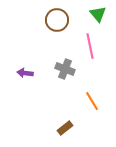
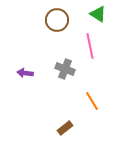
green triangle: rotated 18 degrees counterclockwise
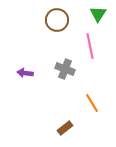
green triangle: rotated 30 degrees clockwise
orange line: moved 2 px down
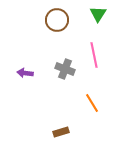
pink line: moved 4 px right, 9 px down
brown rectangle: moved 4 px left, 4 px down; rotated 21 degrees clockwise
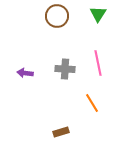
brown circle: moved 4 px up
pink line: moved 4 px right, 8 px down
gray cross: rotated 18 degrees counterclockwise
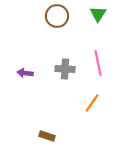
orange line: rotated 66 degrees clockwise
brown rectangle: moved 14 px left, 4 px down; rotated 35 degrees clockwise
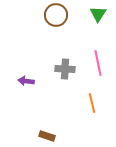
brown circle: moved 1 px left, 1 px up
purple arrow: moved 1 px right, 8 px down
orange line: rotated 48 degrees counterclockwise
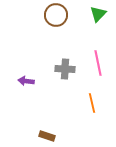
green triangle: rotated 12 degrees clockwise
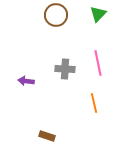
orange line: moved 2 px right
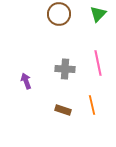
brown circle: moved 3 px right, 1 px up
purple arrow: rotated 63 degrees clockwise
orange line: moved 2 px left, 2 px down
brown rectangle: moved 16 px right, 26 px up
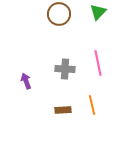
green triangle: moved 2 px up
brown rectangle: rotated 21 degrees counterclockwise
